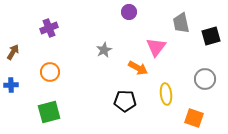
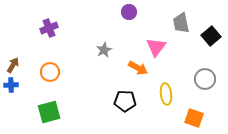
black square: rotated 24 degrees counterclockwise
brown arrow: moved 13 px down
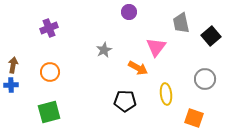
brown arrow: rotated 21 degrees counterclockwise
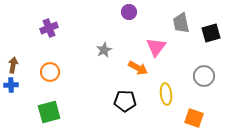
black square: moved 3 px up; rotated 24 degrees clockwise
gray circle: moved 1 px left, 3 px up
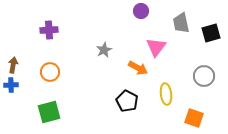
purple circle: moved 12 px right, 1 px up
purple cross: moved 2 px down; rotated 18 degrees clockwise
black pentagon: moved 2 px right; rotated 25 degrees clockwise
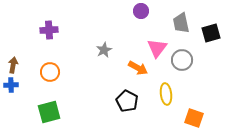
pink triangle: moved 1 px right, 1 px down
gray circle: moved 22 px left, 16 px up
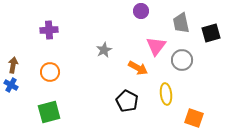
pink triangle: moved 1 px left, 2 px up
blue cross: rotated 32 degrees clockwise
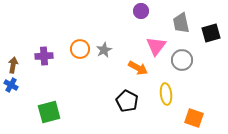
purple cross: moved 5 px left, 26 px down
orange circle: moved 30 px right, 23 px up
